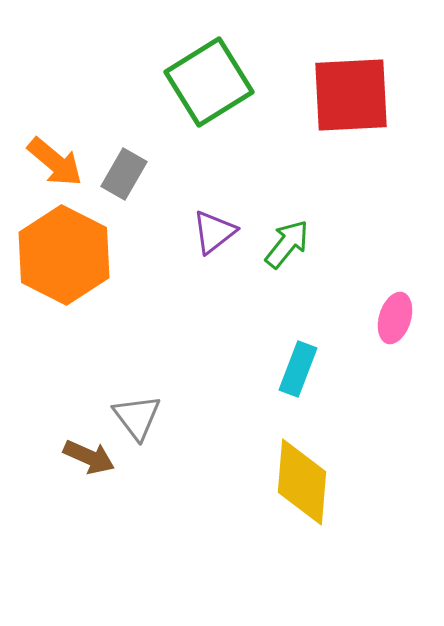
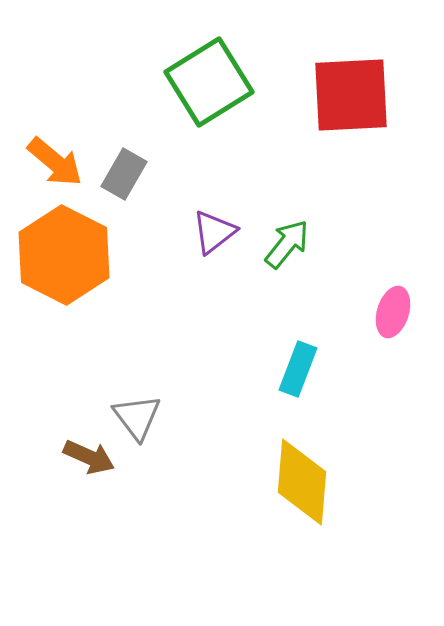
pink ellipse: moved 2 px left, 6 px up
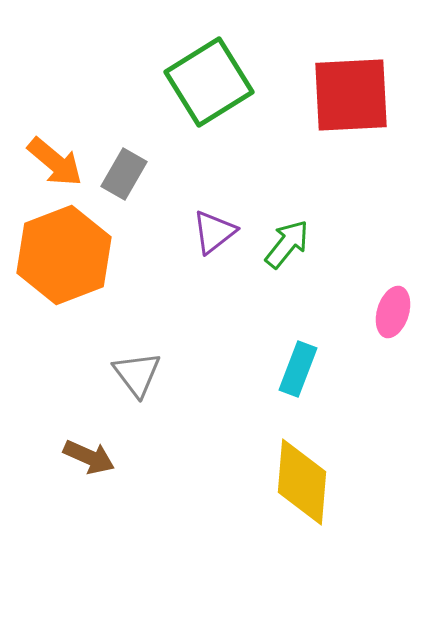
orange hexagon: rotated 12 degrees clockwise
gray triangle: moved 43 px up
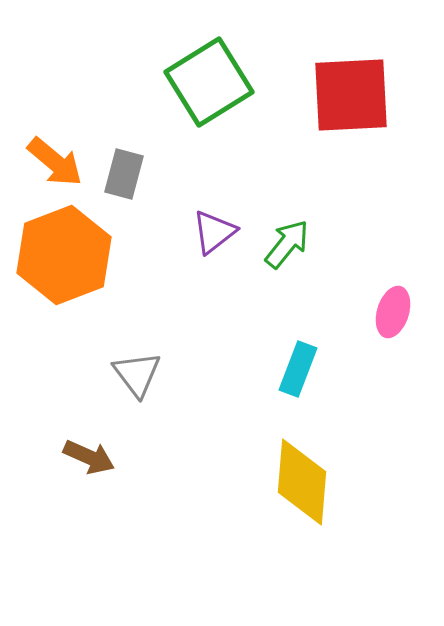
gray rectangle: rotated 15 degrees counterclockwise
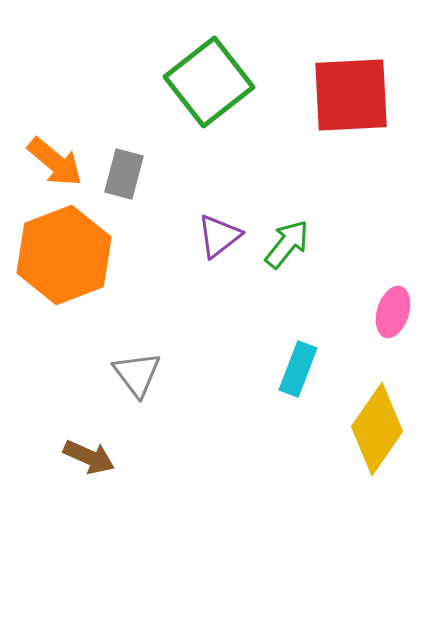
green square: rotated 6 degrees counterclockwise
purple triangle: moved 5 px right, 4 px down
yellow diamond: moved 75 px right, 53 px up; rotated 30 degrees clockwise
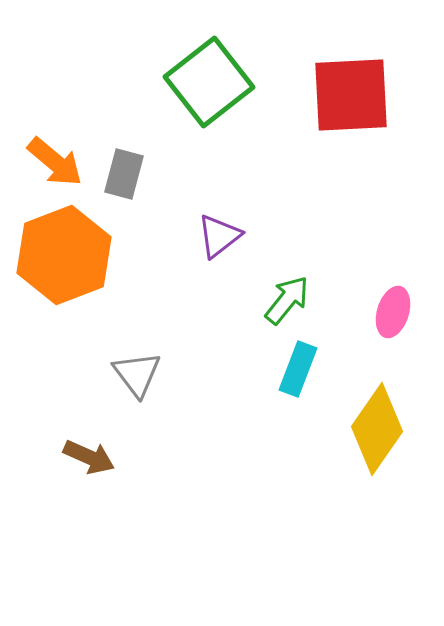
green arrow: moved 56 px down
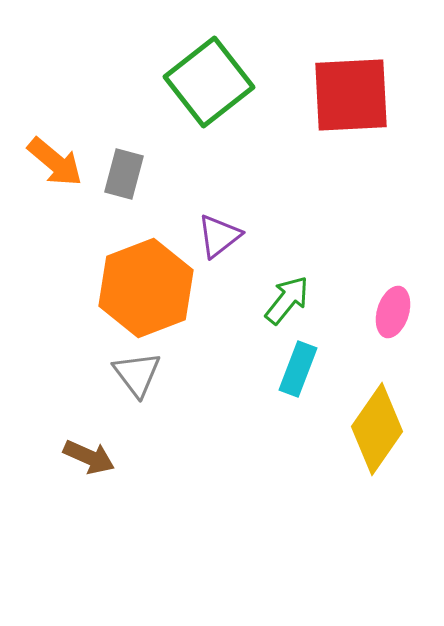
orange hexagon: moved 82 px right, 33 px down
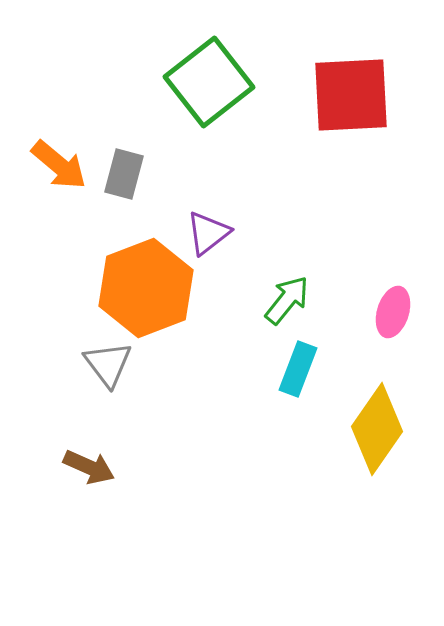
orange arrow: moved 4 px right, 3 px down
purple triangle: moved 11 px left, 3 px up
gray triangle: moved 29 px left, 10 px up
brown arrow: moved 10 px down
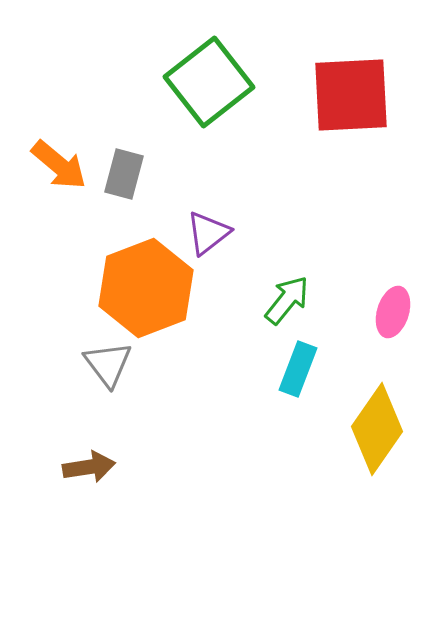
brown arrow: rotated 33 degrees counterclockwise
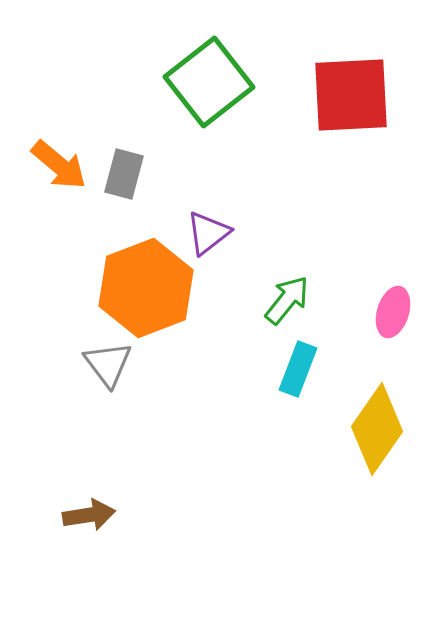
brown arrow: moved 48 px down
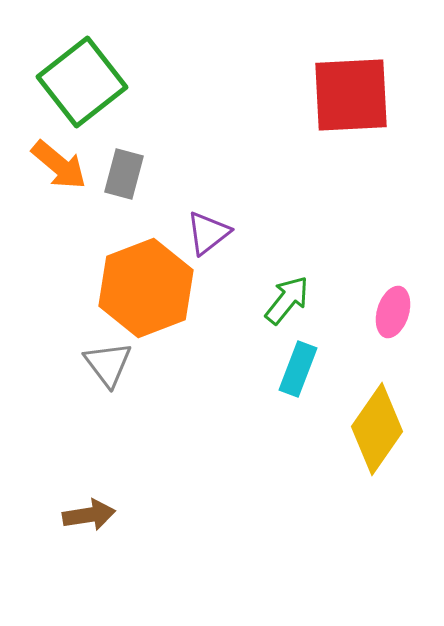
green square: moved 127 px left
